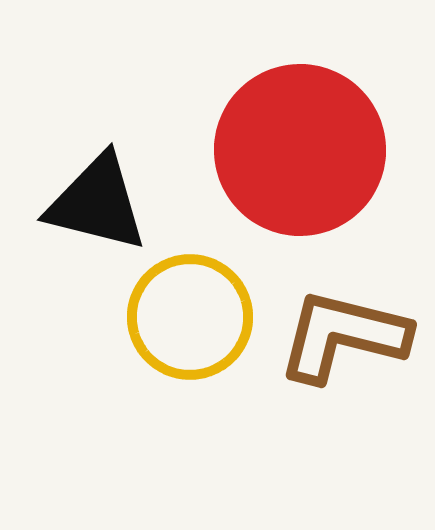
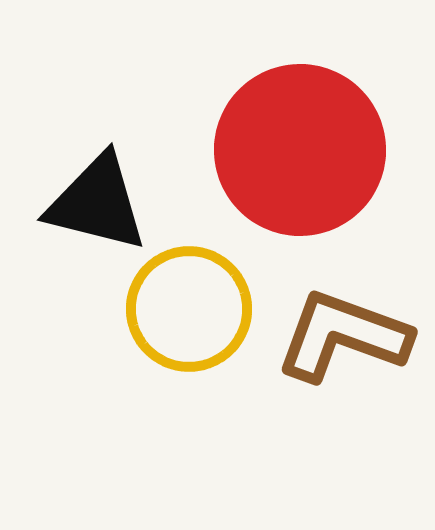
yellow circle: moved 1 px left, 8 px up
brown L-shape: rotated 6 degrees clockwise
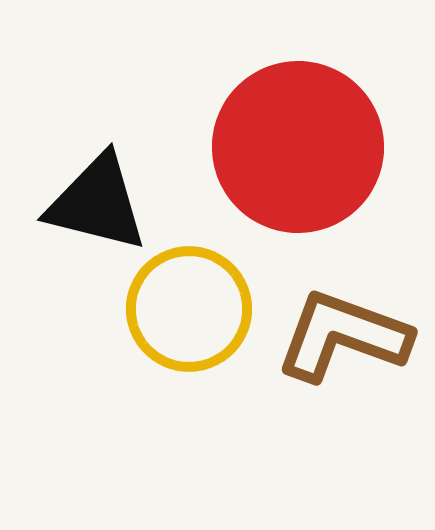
red circle: moved 2 px left, 3 px up
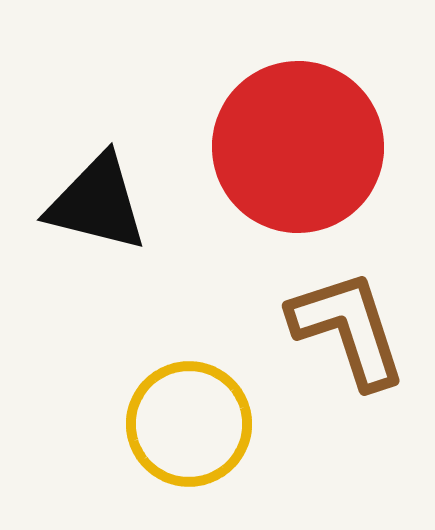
yellow circle: moved 115 px down
brown L-shape: moved 5 px right, 7 px up; rotated 52 degrees clockwise
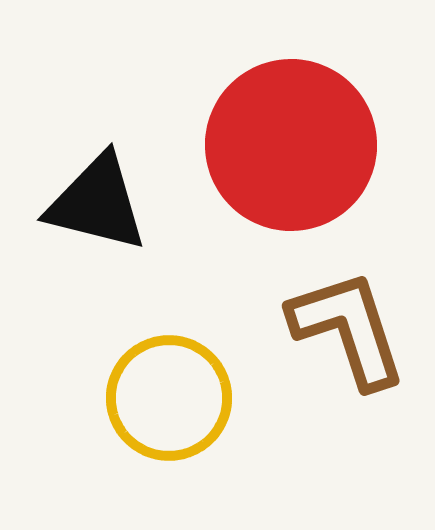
red circle: moved 7 px left, 2 px up
yellow circle: moved 20 px left, 26 px up
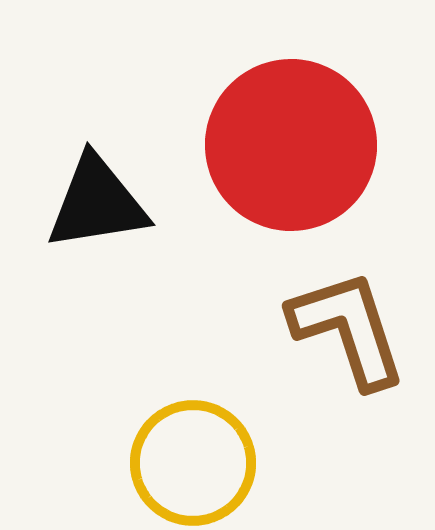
black triangle: rotated 23 degrees counterclockwise
yellow circle: moved 24 px right, 65 px down
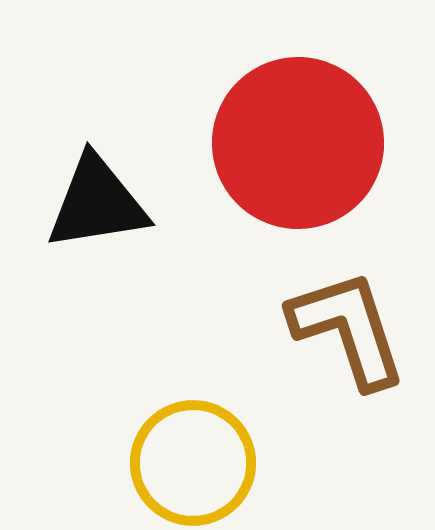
red circle: moved 7 px right, 2 px up
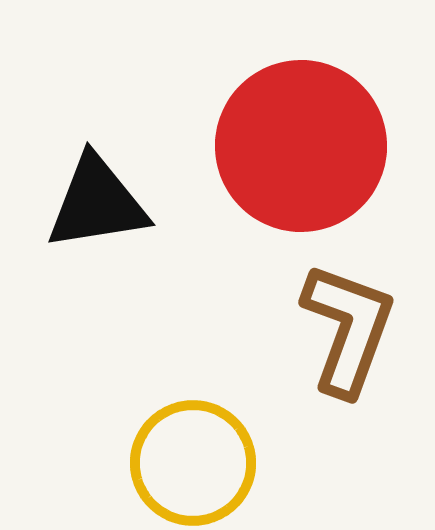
red circle: moved 3 px right, 3 px down
brown L-shape: rotated 38 degrees clockwise
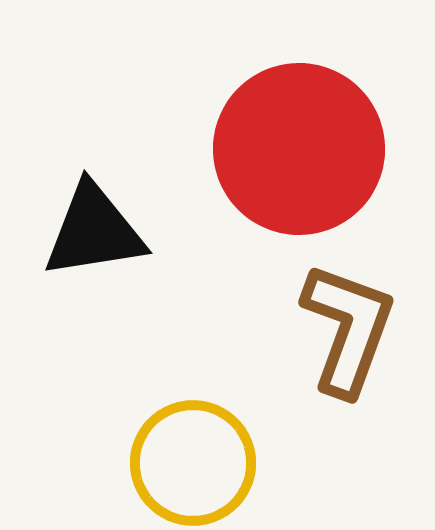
red circle: moved 2 px left, 3 px down
black triangle: moved 3 px left, 28 px down
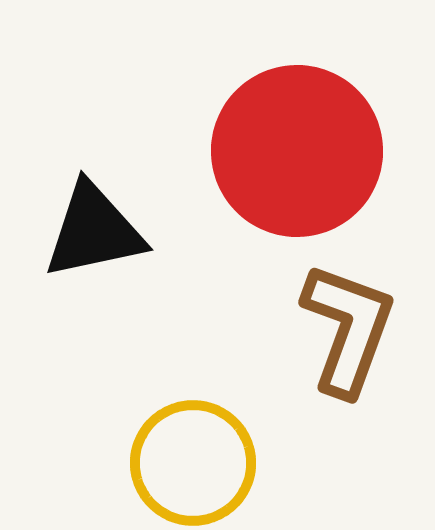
red circle: moved 2 px left, 2 px down
black triangle: rotated 3 degrees counterclockwise
